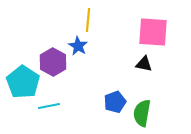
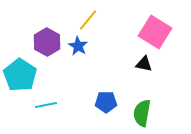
yellow line: rotated 35 degrees clockwise
pink square: moved 2 px right; rotated 28 degrees clockwise
purple hexagon: moved 6 px left, 20 px up
cyan pentagon: moved 3 px left, 7 px up
blue pentagon: moved 9 px left; rotated 20 degrees clockwise
cyan line: moved 3 px left, 1 px up
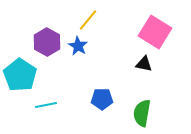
blue pentagon: moved 4 px left, 3 px up
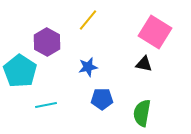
blue star: moved 10 px right, 21 px down; rotated 30 degrees clockwise
cyan pentagon: moved 4 px up
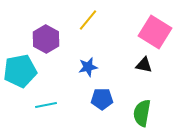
purple hexagon: moved 1 px left, 3 px up
black triangle: moved 1 px down
cyan pentagon: rotated 28 degrees clockwise
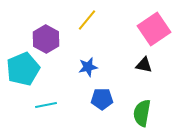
yellow line: moved 1 px left
pink square: moved 1 px left, 3 px up; rotated 24 degrees clockwise
cyan pentagon: moved 3 px right, 2 px up; rotated 12 degrees counterclockwise
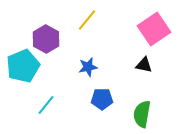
cyan pentagon: moved 3 px up
cyan line: rotated 40 degrees counterclockwise
green semicircle: moved 1 px down
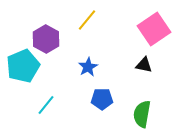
blue star: rotated 18 degrees counterclockwise
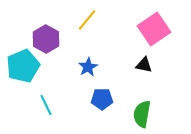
cyan line: rotated 65 degrees counterclockwise
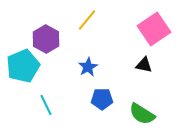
green semicircle: rotated 68 degrees counterclockwise
